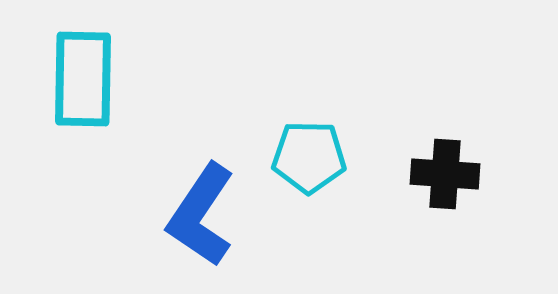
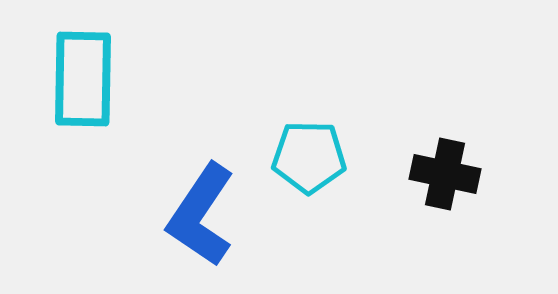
black cross: rotated 8 degrees clockwise
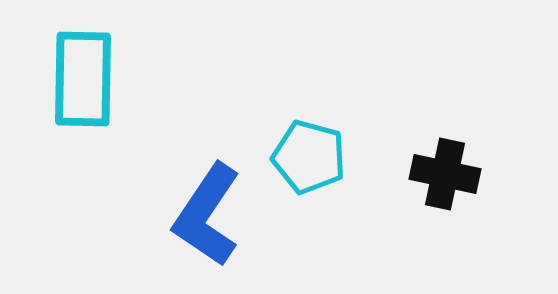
cyan pentagon: rotated 14 degrees clockwise
blue L-shape: moved 6 px right
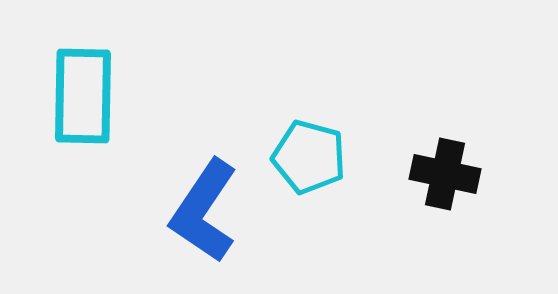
cyan rectangle: moved 17 px down
blue L-shape: moved 3 px left, 4 px up
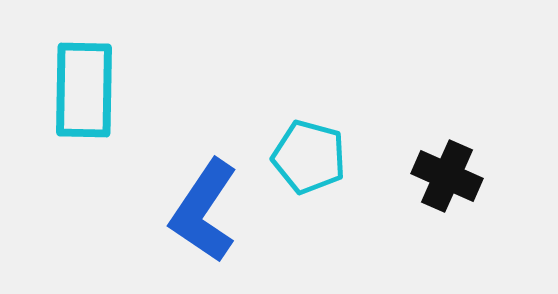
cyan rectangle: moved 1 px right, 6 px up
black cross: moved 2 px right, 2 px down; rotated 12 degrees clockwise
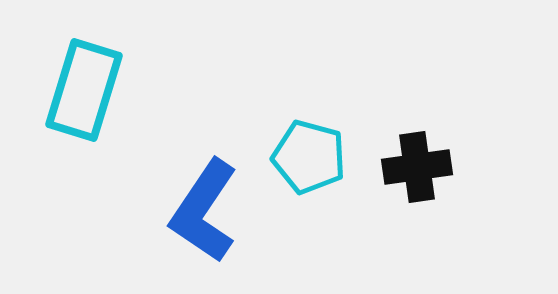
cyan rectangle: rotated 16 degrees clockwise
black cross: moved 30 px left, 9 px up; rotated 32 degrees counterclockwise
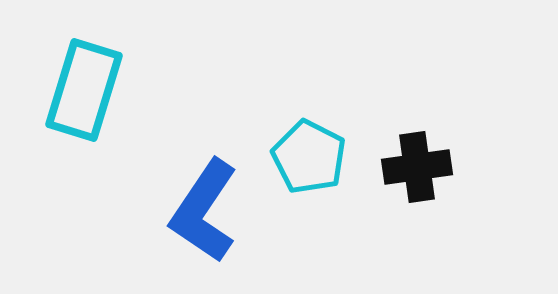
cyan pentagon: rotated 12 degrees clockwise
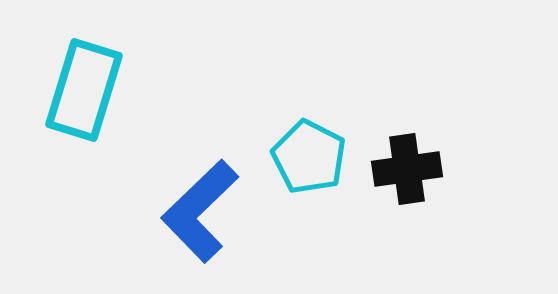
black cross: moved 10 px left, 2 px down
blue L-shape: moved 4 px left; rotated 12 degrees clockwise
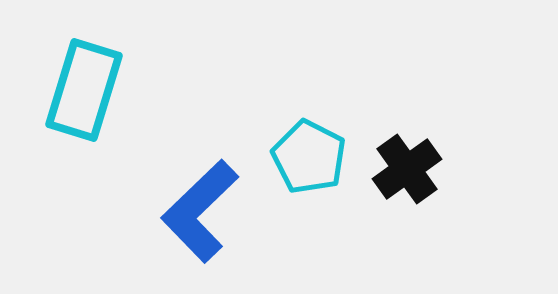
black cross: rotated 28 degrees counterclockwise
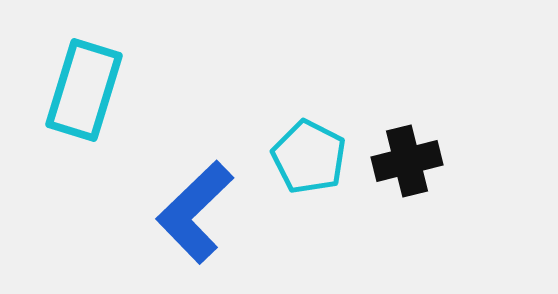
black cross: moved 8 px up; rotated 22 degrees clockwise
blue L-shape: moved 5 px left, 1 px down
